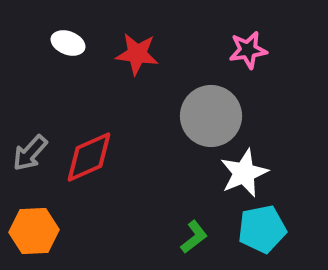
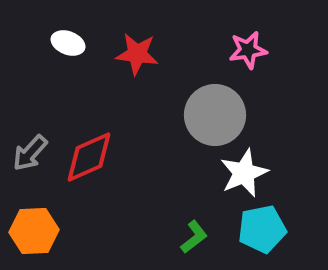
gray circle: moved 4 px right, 1 px up
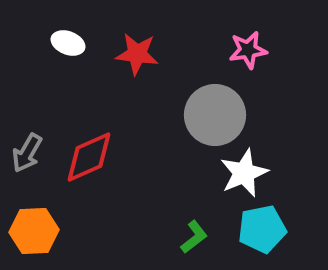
gray arrow: moved 3 px left; rotated 12 degrees counterclockwise
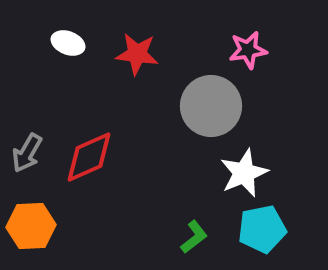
gray circle: moved 4 px left, 9 px up
orange hexagon: moved 3 px left, 5 px up
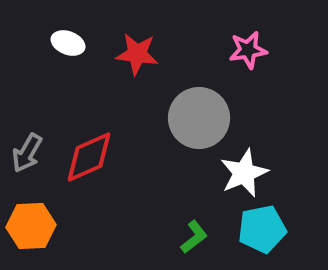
gray circle: moved 12 px left, 12 px down
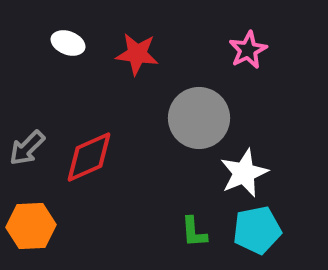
pink star: rotated 18 degrees counterclockwise
gray arrow: moved 5 px up; rotated 15 degrees clockwise
cyan pentagon: moved 5 px left, 1 px down
green L-shape: moved 5 px up; rotated 124 degrees clockwise
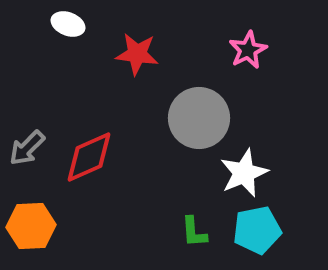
white ellipse: moved 19 px up
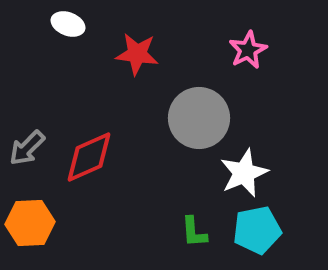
orange hexagon: moved 1 px left, 3 px up
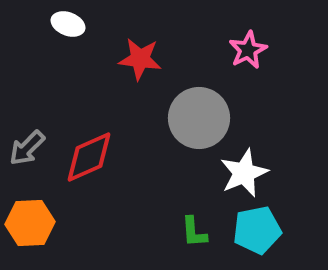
red star: moved 3 px right, 5 px down
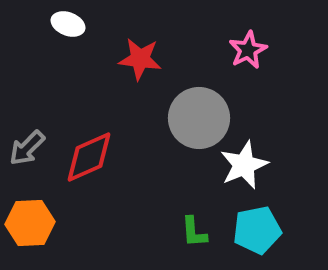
white star: moved 8 px up
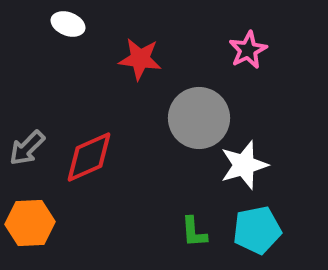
white star: rotated 6 degrees clockwise
